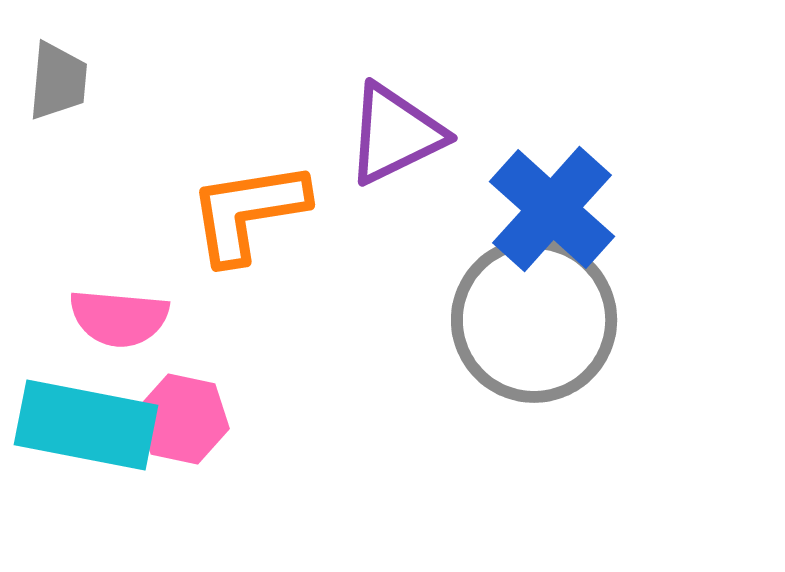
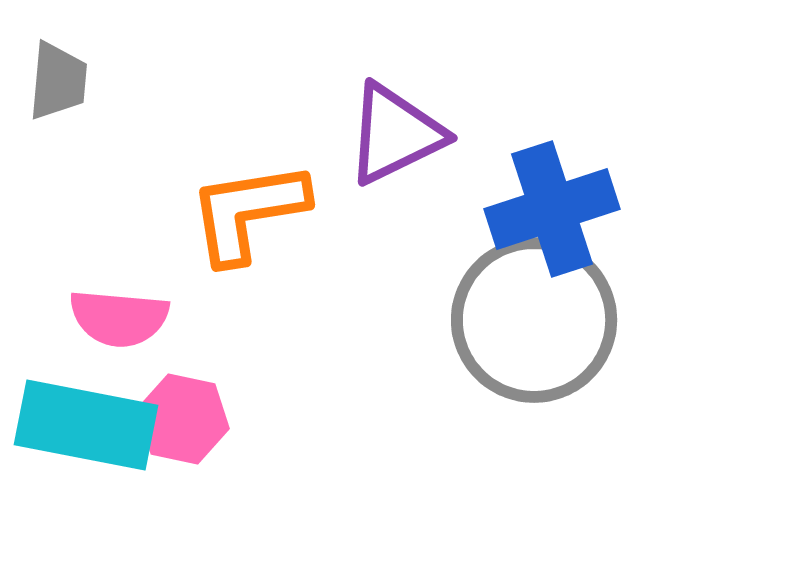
blue cross: rotated 30 degrees clockwise
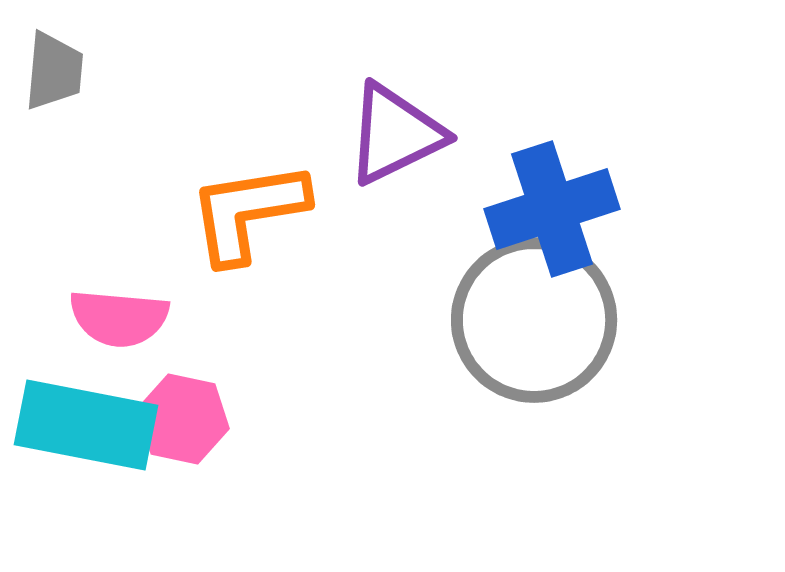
gray trapezoid: moved 4 px left, 10 px up
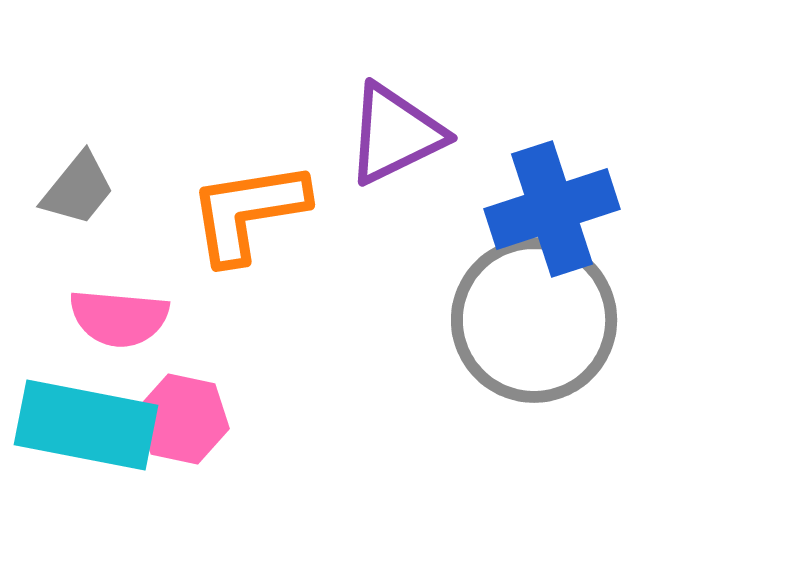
gray trapezoid: moved 24 px right, 118 px down; rotated 34 degrees clockwise
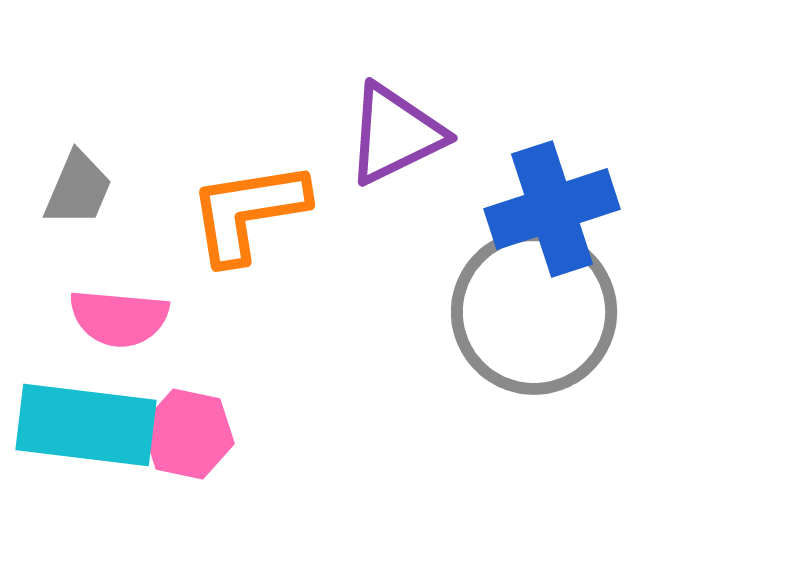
gray trapezoid: rotated 16 degrees counterclockwise
gray circle: moved 8 px up
pink hexagon: moved 5 px right, 15 px down
cyan rectangle: rotated 4 degrees counterclockwise
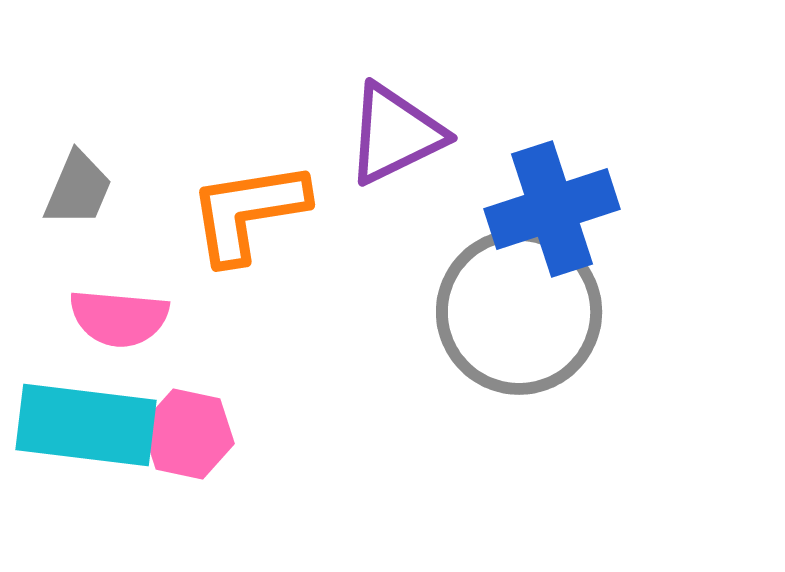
gray circle: moved 15 px left
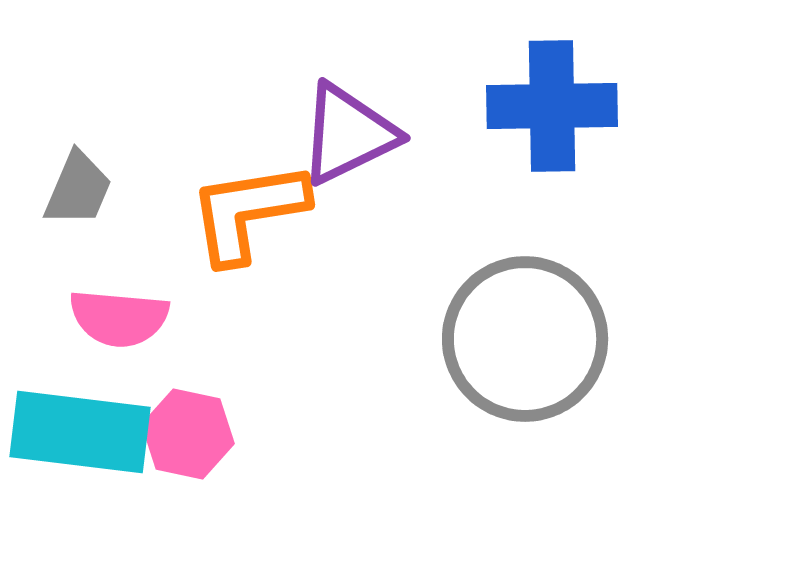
purple triangle: moved 47 px left
blue cross: moved 103 px up; rotated 17 degrees clockwise
gray circle: moved 6 px right, 27 px down
cyan rectangle: moved 6 px left, 7 px down
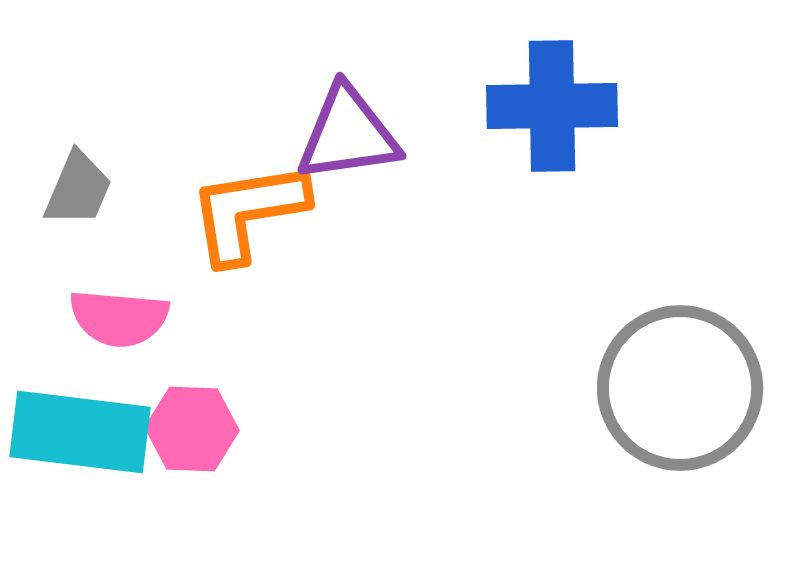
purple triangle: rotated 18 degrees clockwise
gray circle: moved 155 px right, 49 px down
pink hexagon: moved 4 px right, 5 px up; rotated 10 degrees counterclockwise
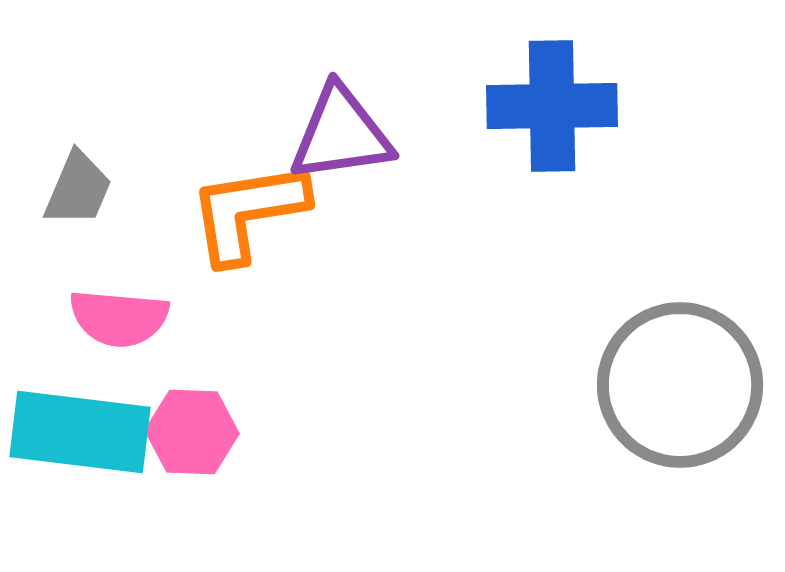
purple triangle: moved 7 px left
gray circle: moved 3 px up
pink hexagon: moved 3 px down
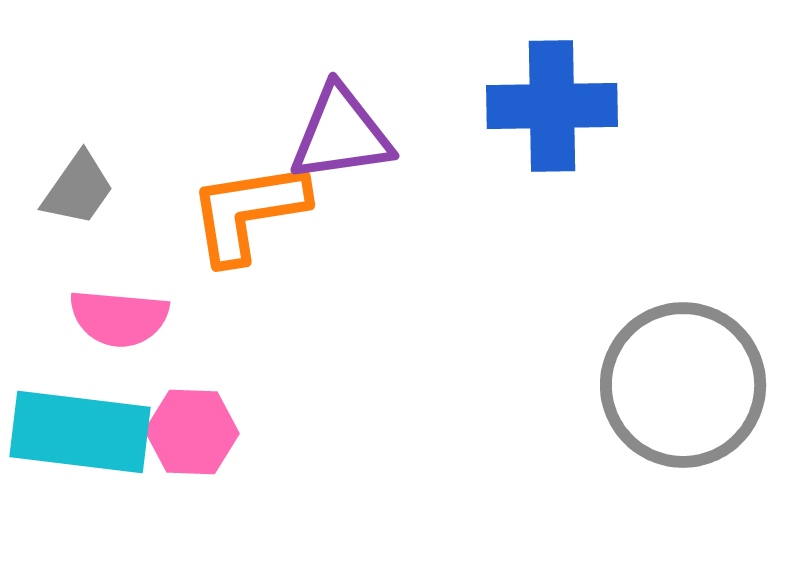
gray trapezoid: rotated 12 degrees clockwise
gray circle: moved 3 px right
